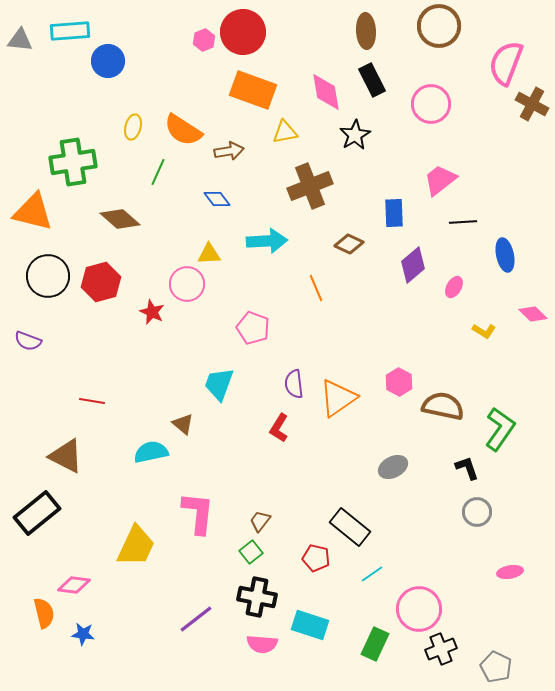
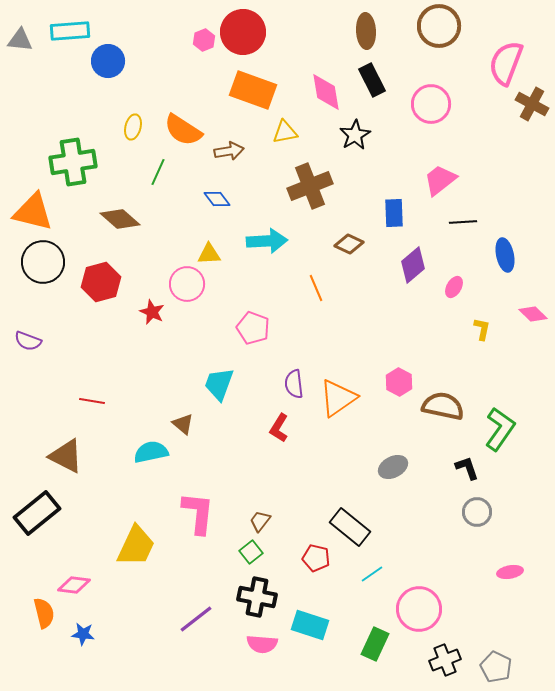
black circle at (48, 276): moved 5 px left, 14 px up
yellow L-shape at (484, 331): moved 2 px left, 2 px up; rotated 110 degrees counterclockwise
black cross at (441, 649): moved 4 px right, 11 px down
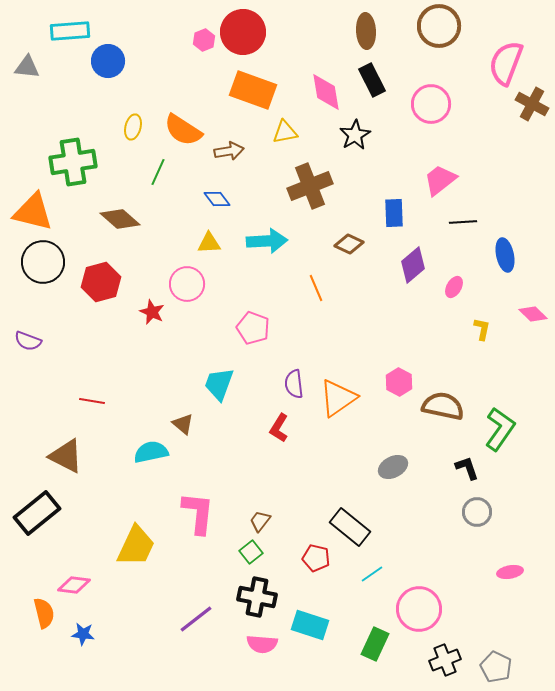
gray triangle at (20, 40): moved 7 px right, 27 px down
yellow triangle at (209, 254): moved 11 px up
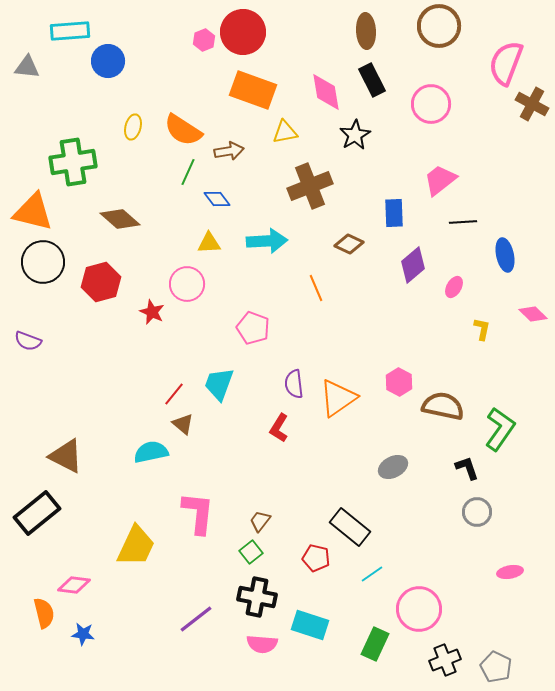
green line at (158, 172): moved 30 px right
red line at (92, 401): moved 82 px right, 7 px up; rotated 60 degrees counterclockwise
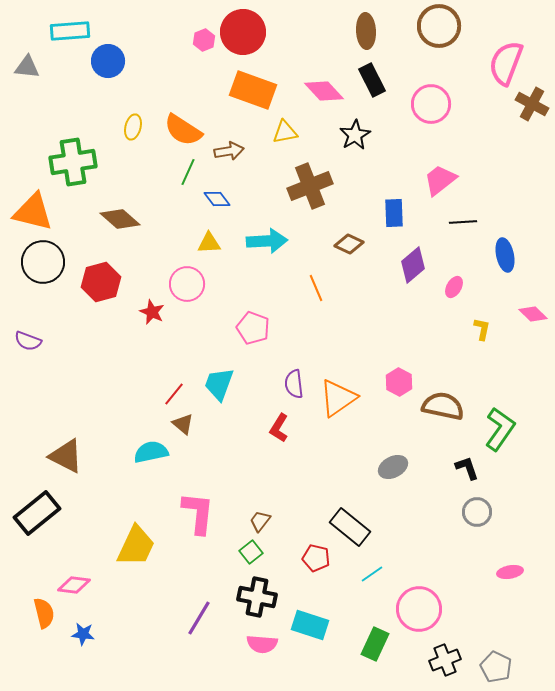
pink diamond at (326, 92): moved 2 px left, 1 px up; rotated 33 degrees counterclockwise
purple line at (196, 619): moved 3 px right, 1 px up; rotated 21 degrees counterclockwise
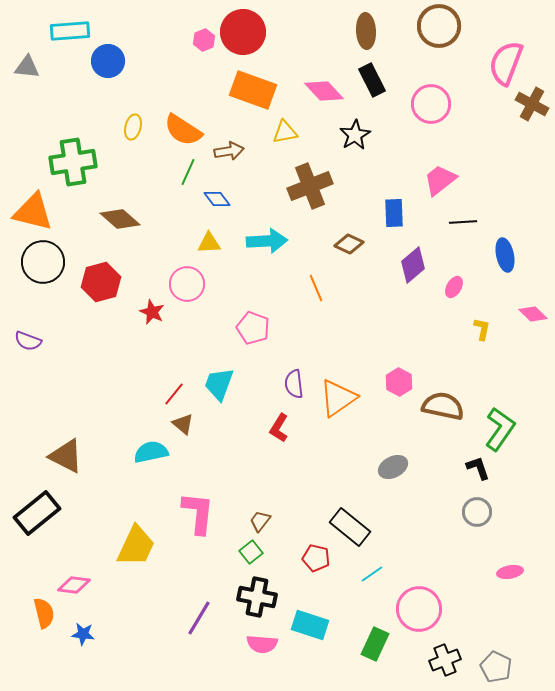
black L-shape at (467, 468): moved 11 px right
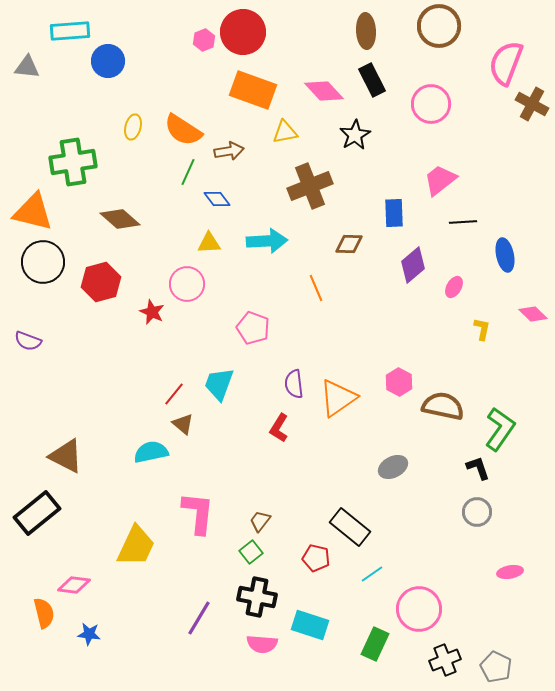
brown diamond at (349, 244): rotated 24 degrees counterclockwise
blue star at (83, 634): moved 6 px right
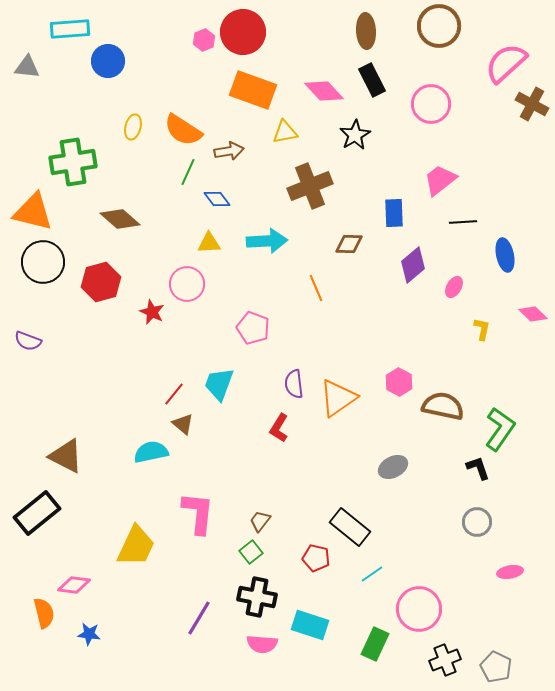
cyan rectangle at (70, 31): moved 2 px up
pink semicircle at (506, 63): rotated 27 degrees clockwise
gray circle at (477, 512): moved 10 px down
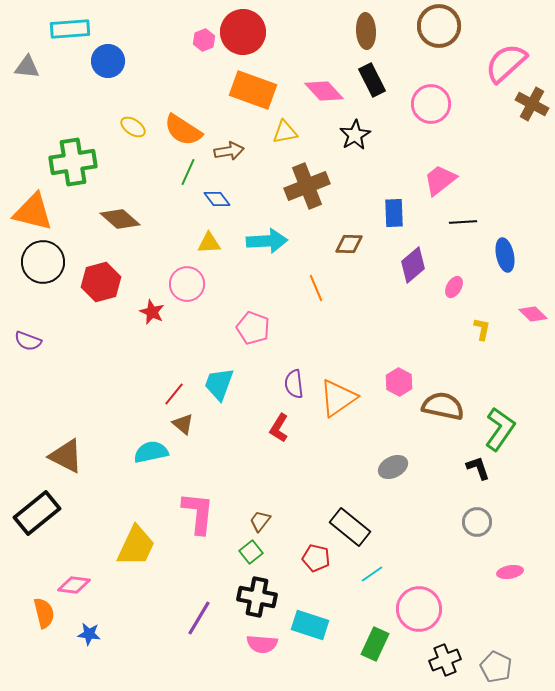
yellow ellipse at (133, 127): rotated 70 degrees counterclockwise
brown cross at (310, 186): moved 3 px left
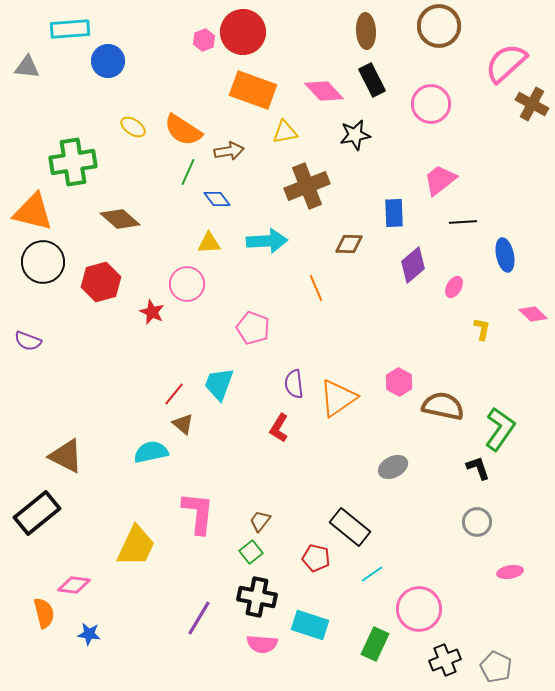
black star at (355, 135): rotated 20 degrees clockwise
